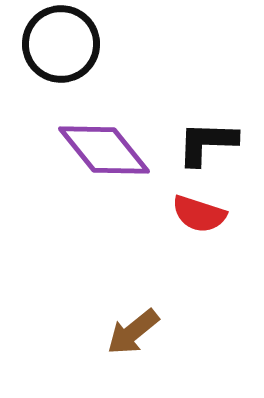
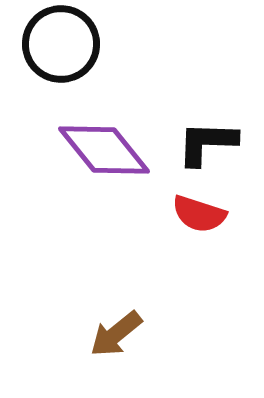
brown arrow: moved 17 px left, 2 px down
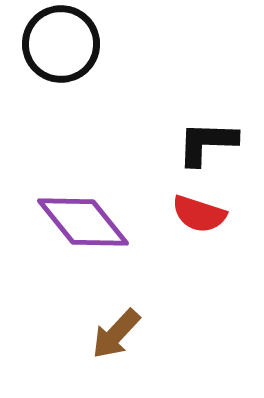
purple diamond: moved 21 px left, 72 px down
brown arrow: rotated 8 degrees counterclockwise
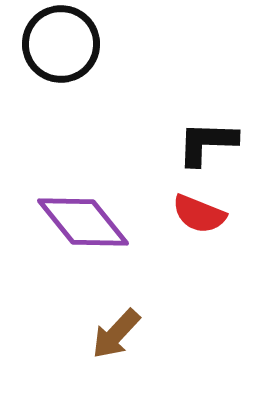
red semicircle: rotated 4 degrees clockwise
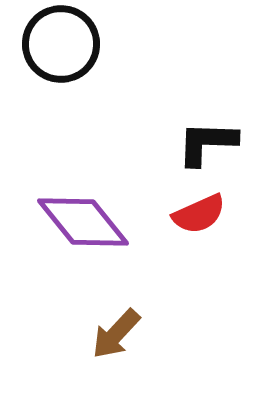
red semicircle: rotated 46 degrees counterclockwise
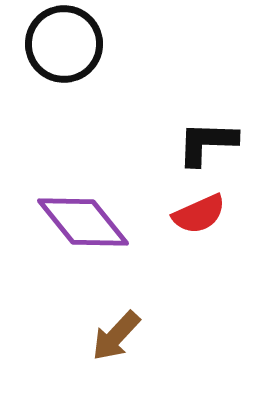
black circle: moved 3 px right
brown arrow: moved 2 px down
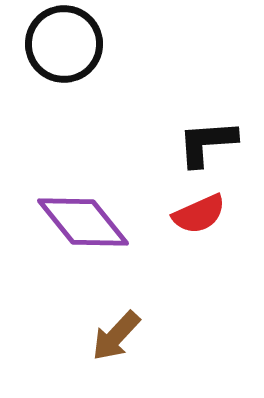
black L-shape: rotated 6 degrees counterclockwise
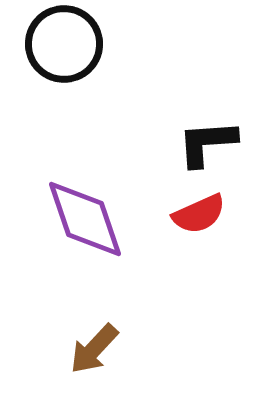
purple diamond: moved 2 px right, 3 px up; rotated 20 degrees clockwise
brown arrow: moved 22 px left, 13 px down
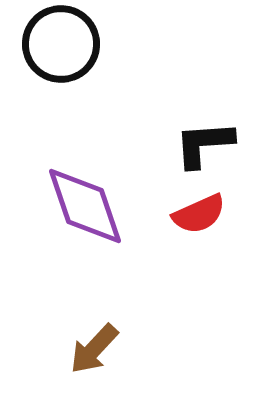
black circle: moved 3 px left
black L-shape: moved 3 px left, 1 px down
purple diamond: moved 13 px up
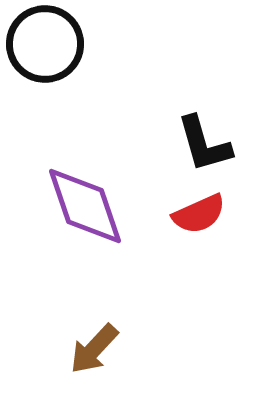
black circle: moved 16 px left
black L-shape: rotated 102 degrees counterclockwise
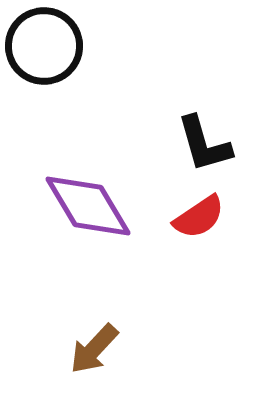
black circle: moved 1 px left, 2 px down
purple diamond: moved 3 px right; rotated 12 degrees counterclockwise
red semicircle: moved 3 px down; rotated 10 degrees counterclockwise
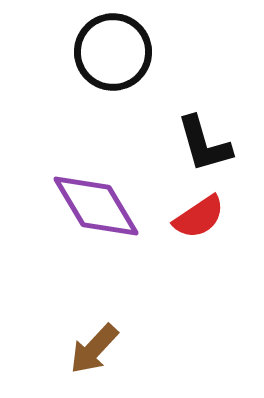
black circle: moved 69 px right, 6 px down
purple diamond: moved 8 px right
